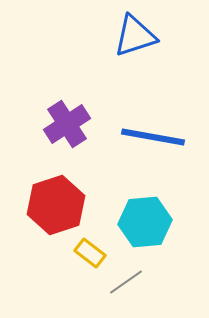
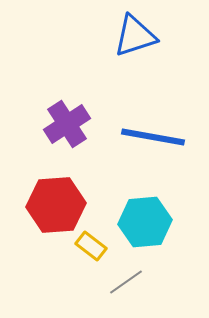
red hexagon: rotated 14 degrees clockwise
yellow rectangle: moved 1 px right, 7 px up
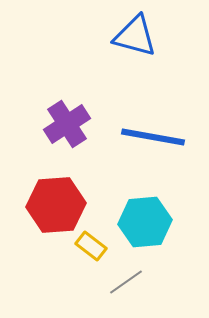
blue triangle: rotated 33 degrees clockwise
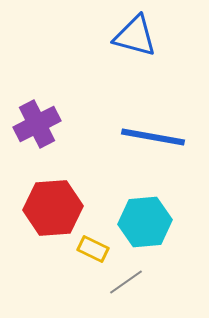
purple cross: moved 30 px left; rotated 6 degrees clockwise
red hexagon: moved 3 px left, 3 px down
yellow rectangle: moved 2 px right, 3 px down; rotated 12 degrees counterclockwise
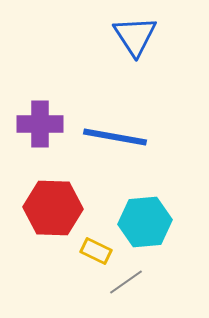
blue triangle: rotated 42 degrees clockwise
purple cross: moved 3 px right; rotated 27 degrees clockwise
blue line: moved 38 px left
red hexagon: rotated 6 degrees clockwise
yellow rectangle: moved 3 px right, 2 px down
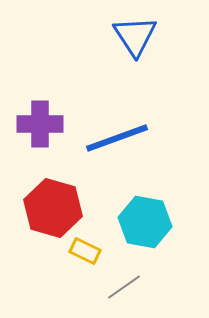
blue line: moved 2 px right, 1 px down; rotated 30 degrees counterclockwise
red hexagon: rotated 14 degrees clockwise
cyan hexagon: rotated 15 degrees clockwise
yellow rectangle: moved 11 px left
gray line: moved 2 px left, 5 px down
